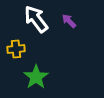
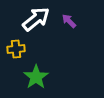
white arrow: rotated 88 degrees clockwise
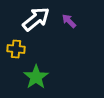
yellow cross: rotated 12 degrees clockwise
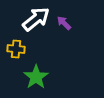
purple arrow: moved 5 px left, 2 px down
